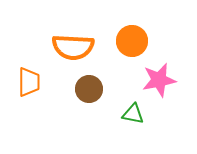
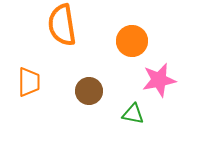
orange semicircle: moved 11 px left, 22 px up; rotated 78 degrees clockwise
brown circle: moved 2 px down
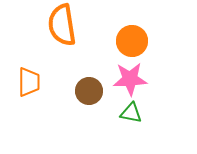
pink star: moved 29 px left, 1 px up; rotated 8 degrees clockwise
green triangle: moved 2 px left, 1 px up
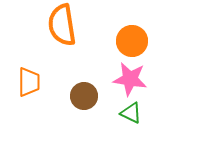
pink star: rotated 12 degrees clockwise
brown circle: moved 5 px left, 5 px down
green triangle: rotated 15 degrees clockwise
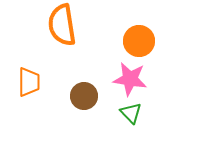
orange circle: moved 7 px right
green triangle: rotated 20 degrees clockwise
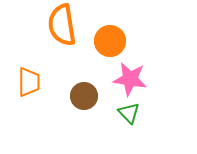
orange circle: moved 29 px left
green triangle: moved 2 px left
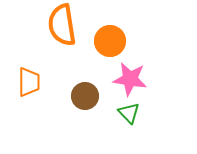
brown circle: moved 1 px right
